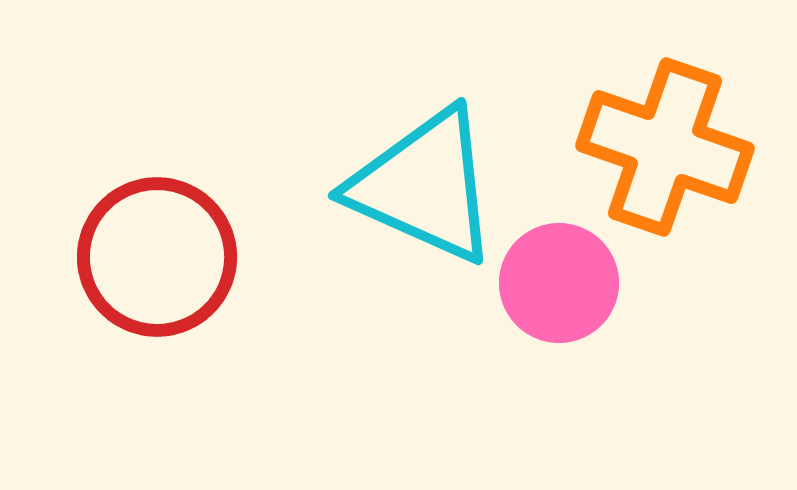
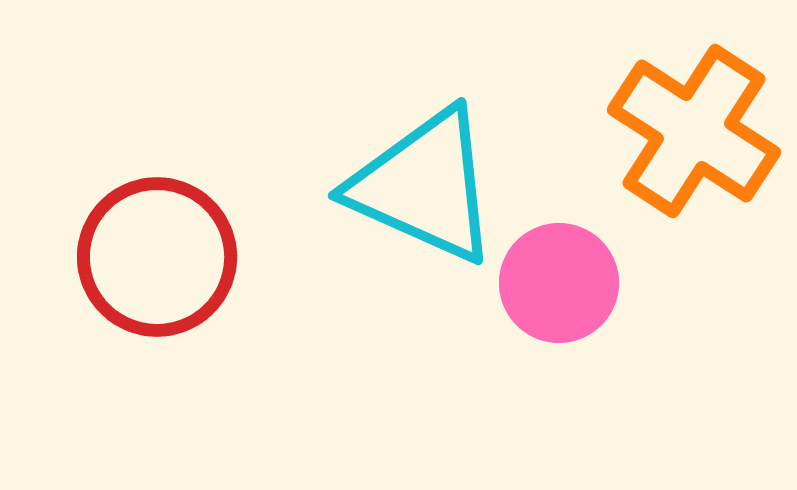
orange cross: moved 29 px right, 16 px up; rotated 14 degrees clockwise
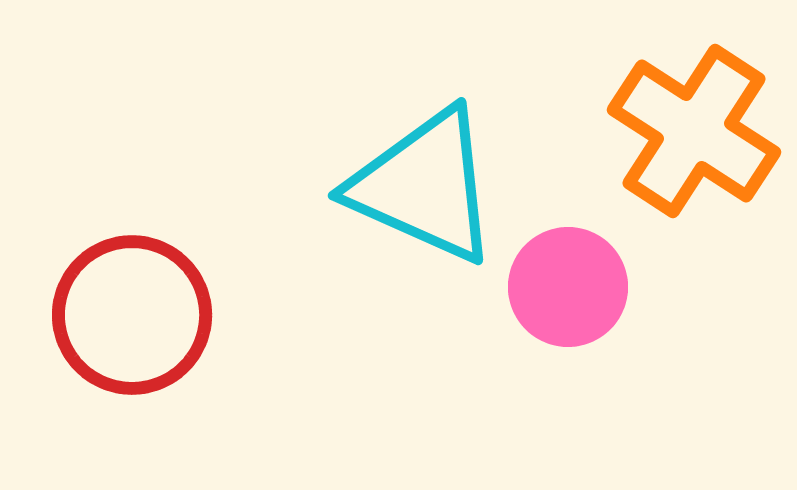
red circle: moved 25 px left, 58 px down
pink circle: moved 9 px right, 4 px down
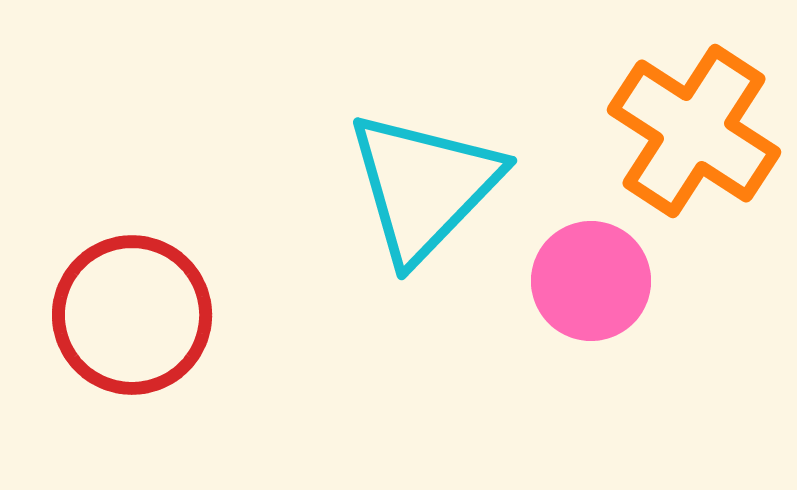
cyan triangle: rotated 50 degrees clockwise
pink circle: moved 23 px right, 6 px up
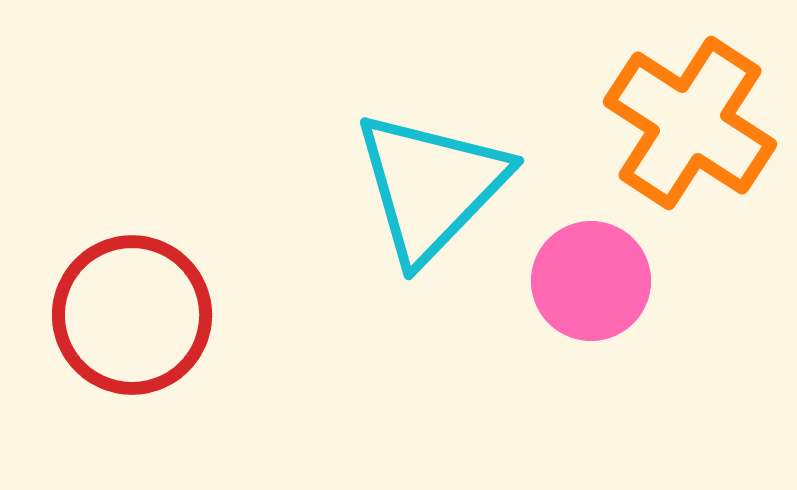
orange cross: moved 4 px left, 8 px up
cyan triangle: moved 7 px right
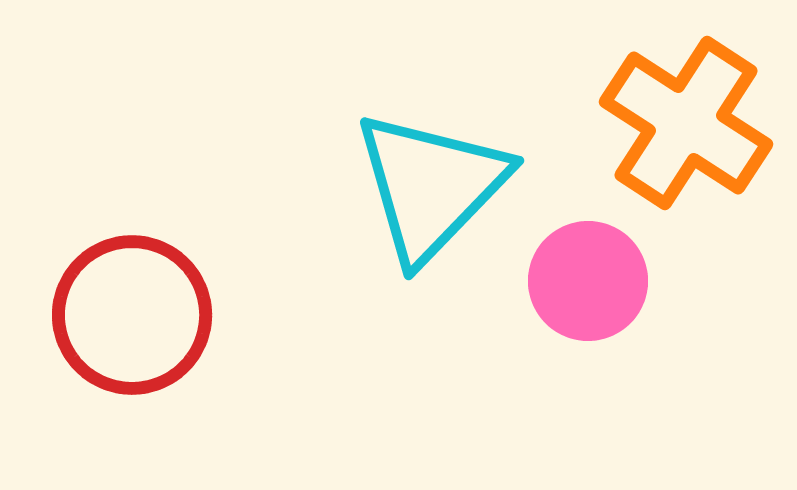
orange cross: moved 4 px left
pink circle: moved 3 px left
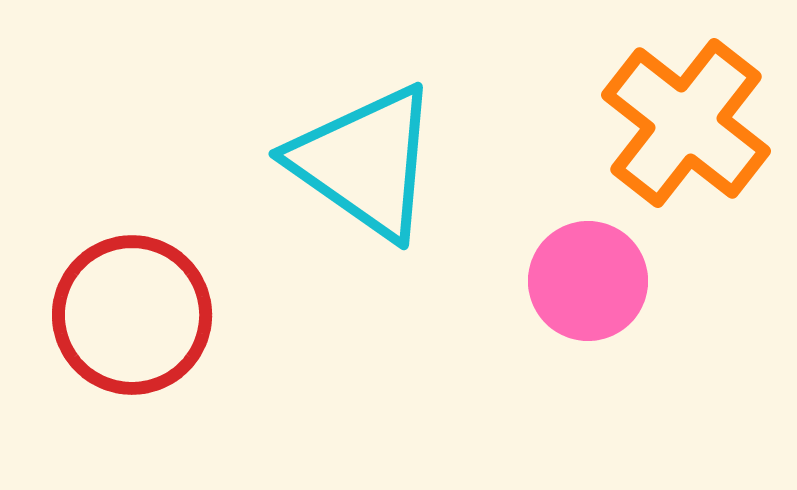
orange cross: rotated 5 degrees clockwise
cyan triangle: moved 66 px left, 24 px up; rotated 39 degrees counterclockwise
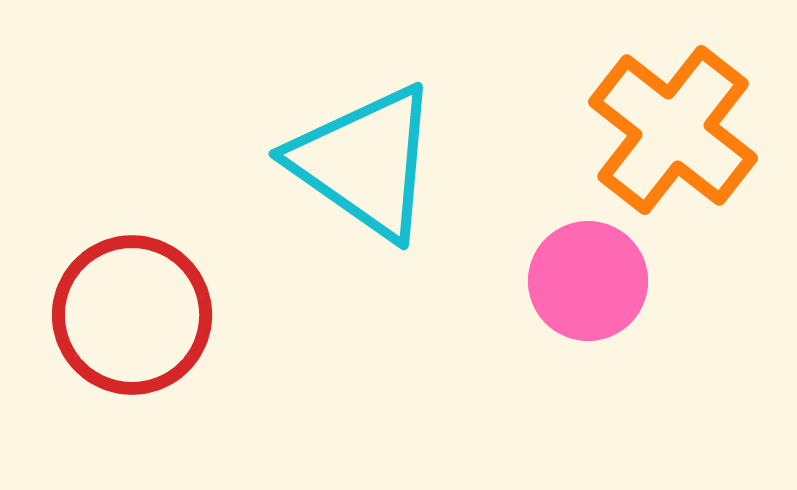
orange cross: moved 13 px left, 7 px down
